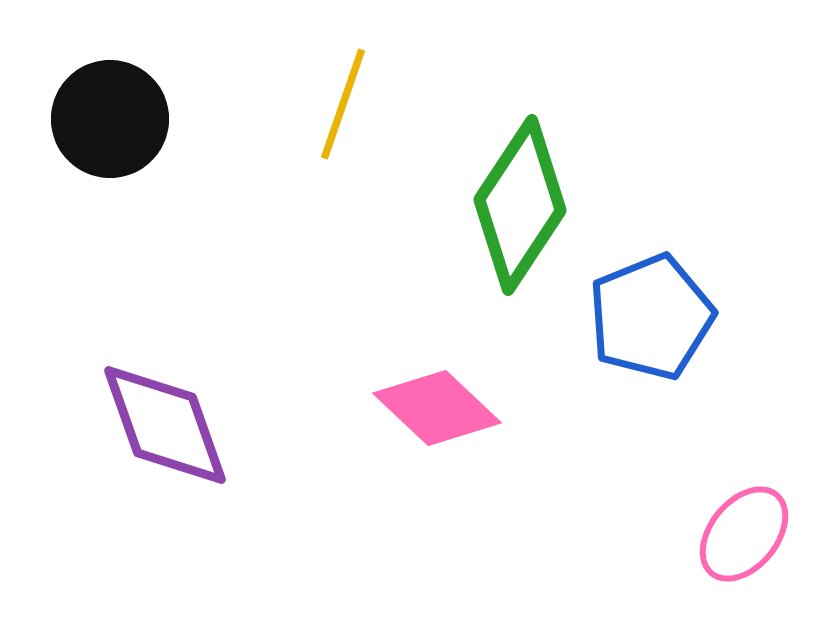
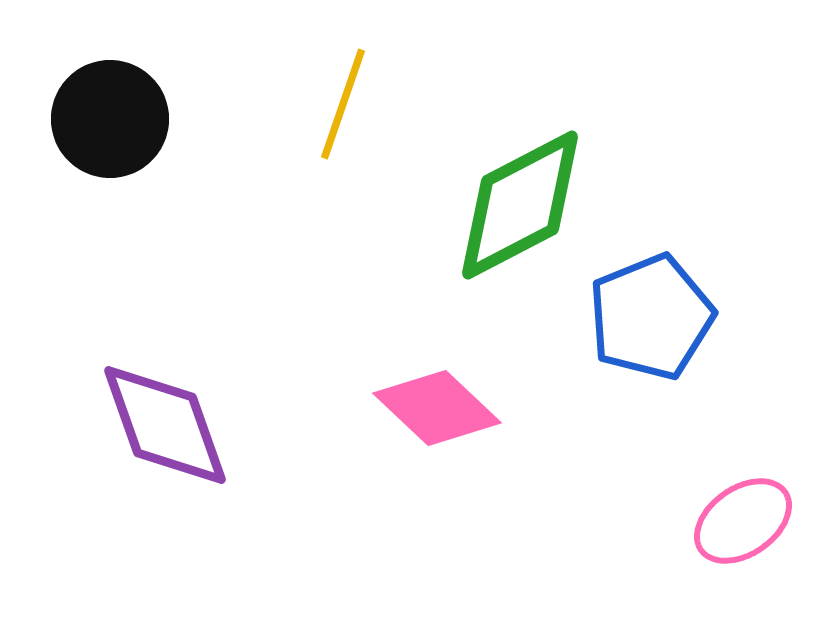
green diamond: rotated 29 degrees clockwise
pink ellipse: moved 1 px left, 13 px up; rotated 16 degrees clockwise
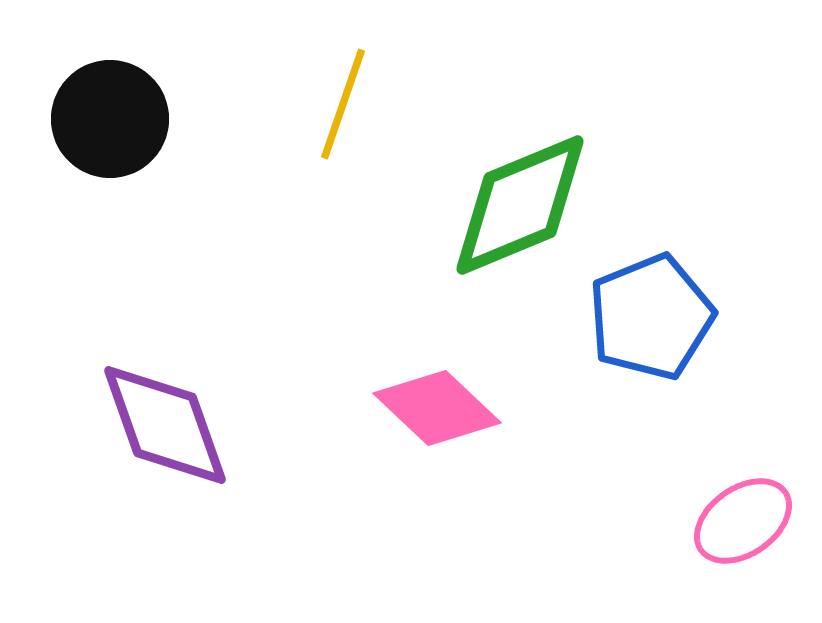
green diamond: rotated 5 degrees clockwise
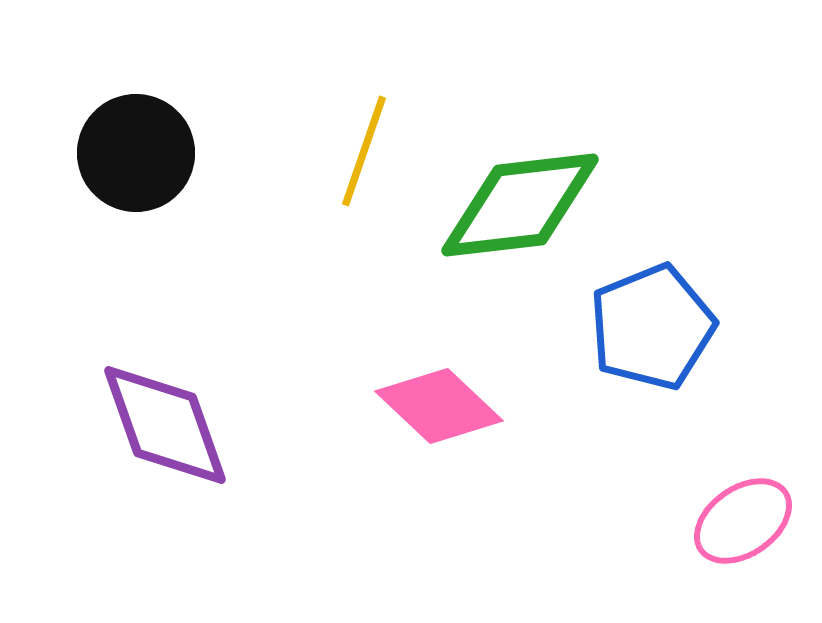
yellow line: moved 21 px right, 47 px down
black circle: moved 26 px right, 34 px down
green diamond: rotated 16 degrees clockwise
blue pentagon: moved 1 px right, 10 px down
pink diamond: moved 2 px right, 2 px up
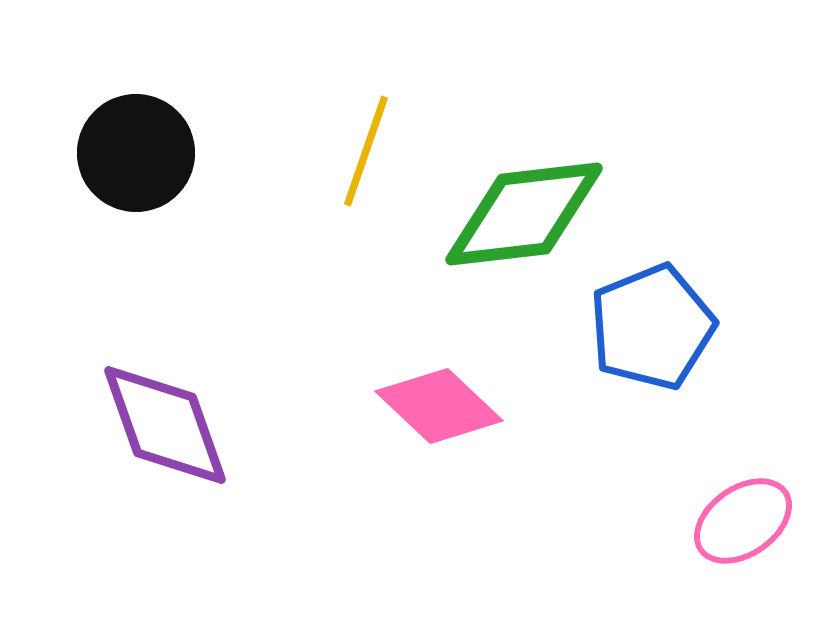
yellow line: moved 2 px right
green diamond: moved 4 px right, 9 px down
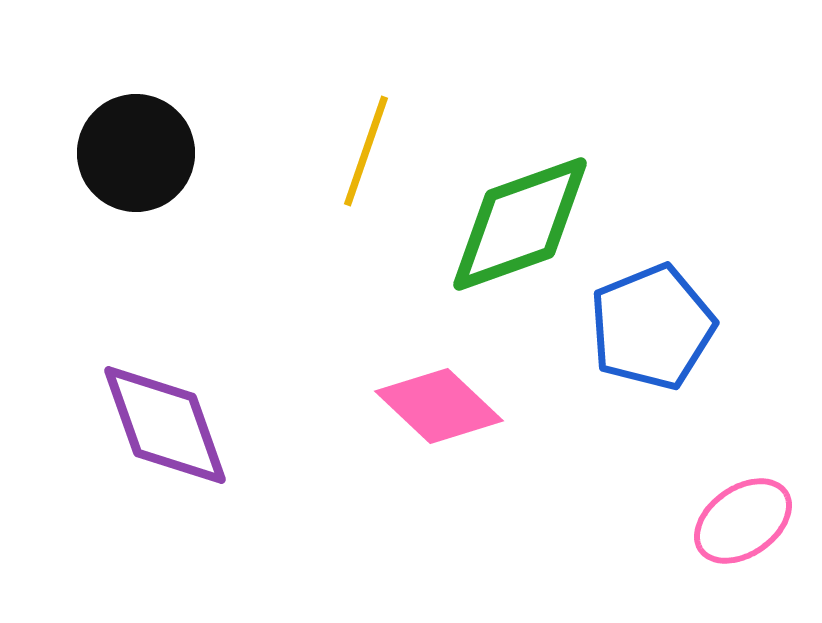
green diamond: moved 4 px left, 10 px down; rotated 13 degrees counterclockwise
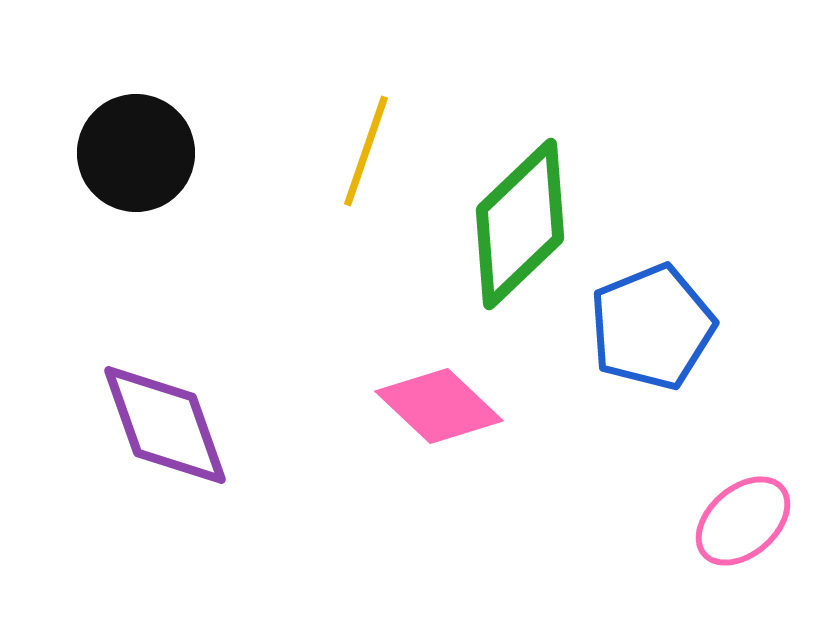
green diamond: rotated 24 degrees counterclockwise
pink ellipse: rotated 6 degrees counterclockwise
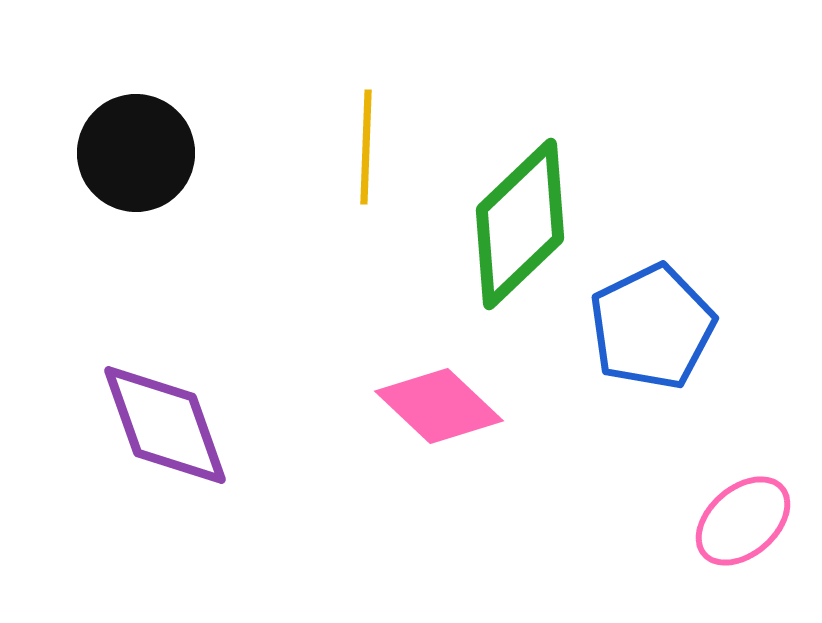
yellow line: moved 4 px up; rotated 17 degrees counterclockwise
blue pentagon: rotated 4 degrees counterclockwise
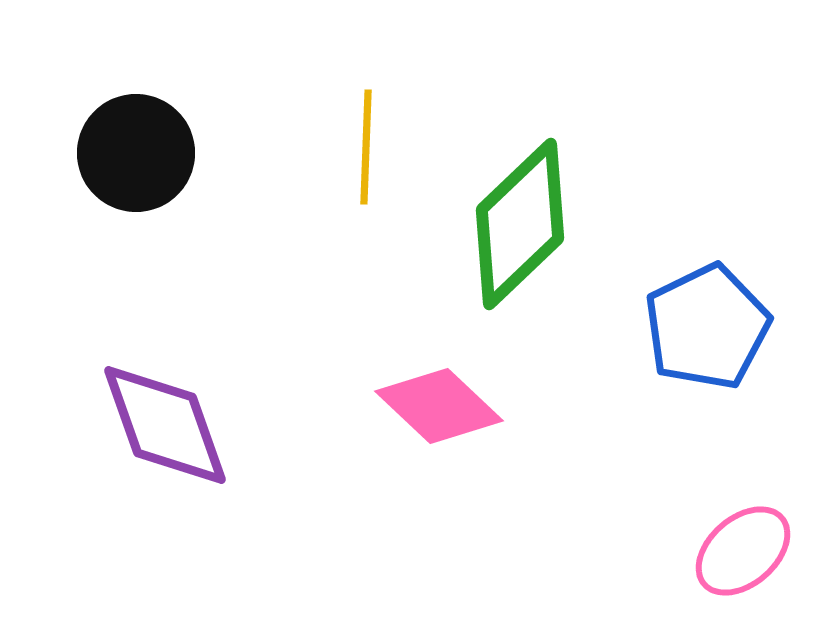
blue pentagon: moved 55 px right
pink ellipse: moved 30 px down
